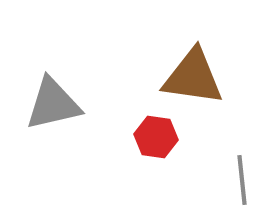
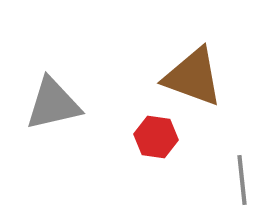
brown triangle: rotated 12 degrees clockwise
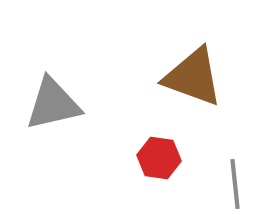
red hexagon: moved 3 px right, 21 px down
gray line: moved 7 px left, 4 px down
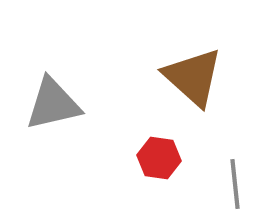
brown triangle: rotated 22 degrees clockwise
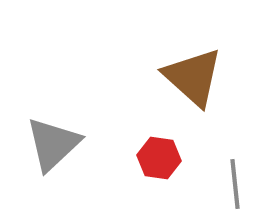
gray triangle: moved 40 px down; rotated 30 degrees counterclockwise
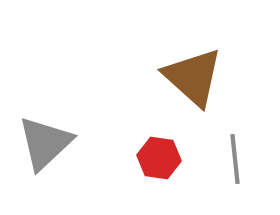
gray triangle: moved 8 px left, 1 px up
gray line: moved 25 px up
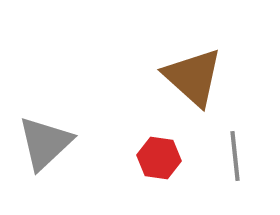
gray line: moved 3 px up
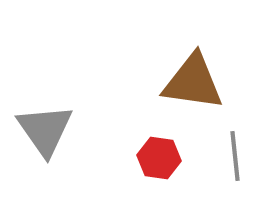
brown triangle: moved 5 px down; rotated 34 degrees counterclockwise
gray triangle: moved 13 px up; rotated 22 degrees counterclockwise
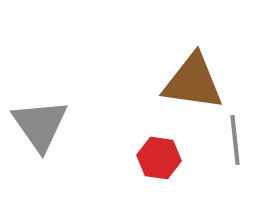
gray triangle: moved 5 px left, 5 px up
gray line: moved 16 px up
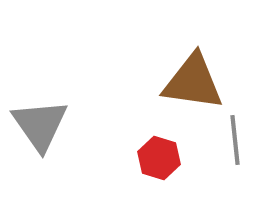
red hexagon: rotated 9 degrees clockwise
